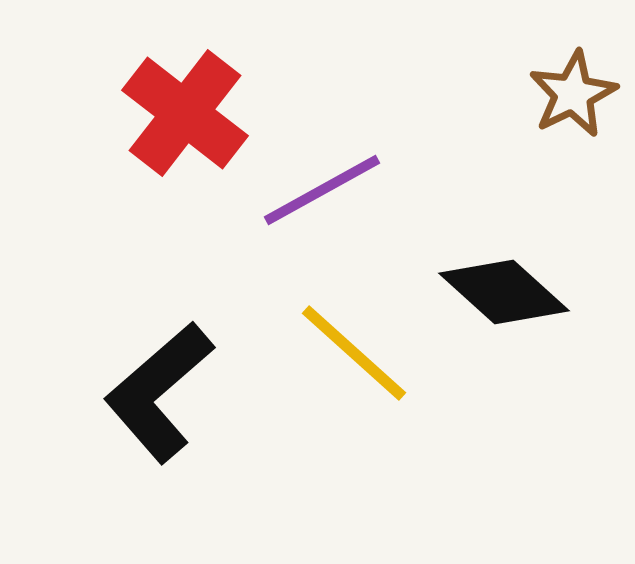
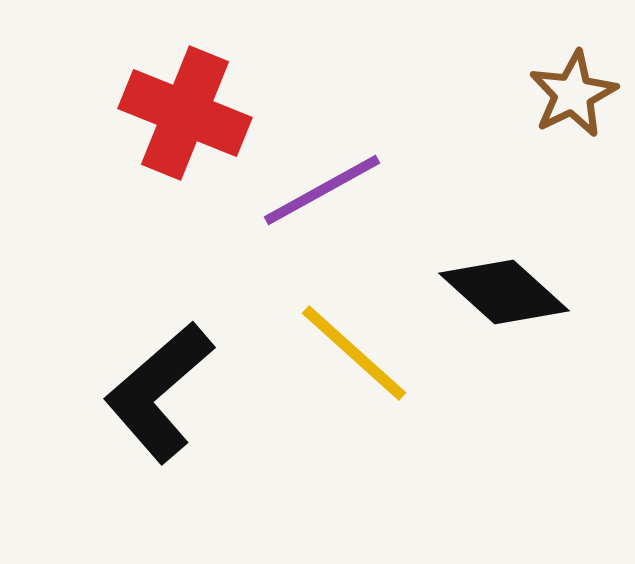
red cross: rotated 16 degrees counterclockwise
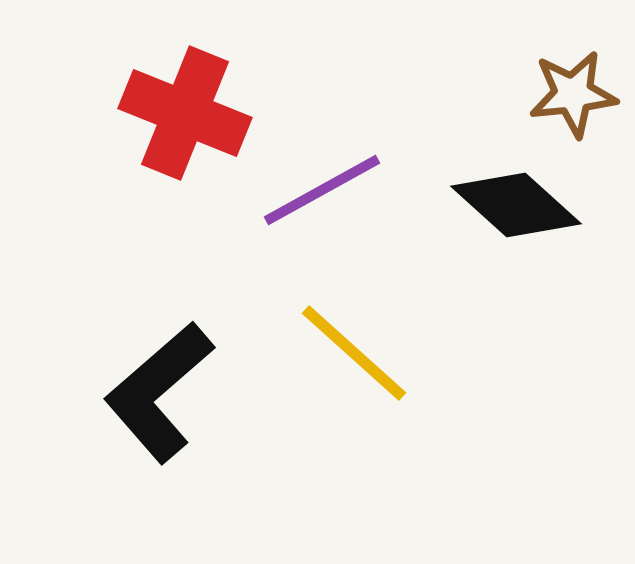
brown star: rotated 20 degrees clockwise
black diamond: moved 12 px right, 87 px up
